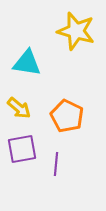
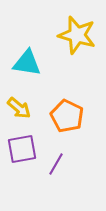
yellow star: moved 1 px right, 4 px down
purple line: rotated 25 degrees clockwise
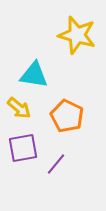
cyan triangle: moved 7 px right, 12 px down
purple square: moved 1 px right, 1 px up
purple line: rotated 10 degrees clockwise
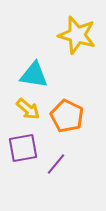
yellow arrow: moved 9 px right, 1 px down
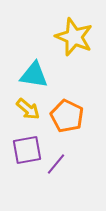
yellow star: moved 3 px left, 2 px down; rotated 6 degrees clockwise
purple square: moved 4 px right, 2 px down
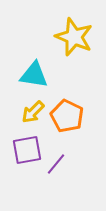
yellow arrow: moved 5 px right, 3 px down; rotated 95 degrees clockwise
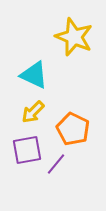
cyan triangle: rotated 16 degrees clockwise
orange pentagon: moved 6 px right, 13 px down
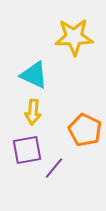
yellow star: rotated 24 degrees counterclockwise
yellow arrow: rotated 40 degrees counterclockwise
orange pentagon: moved 12 px right, 1 px down
purple line: moved 2 px left, 4 px down
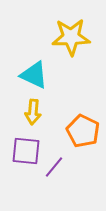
yellow star: moved 3 px left
orange pentagon: moved 2 px left, 1 px down
purple square: moved 1 px left, 1 px down; rotated 16 degrees clockwise
purple line: moved 1 px up
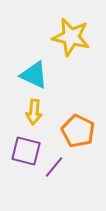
yellow star: rotated 15 degrees clockwise
yellow arrow: moved 1 px right
orange pentagon: moved 5 px left
purple square: rotated 8 degrees clockwise
